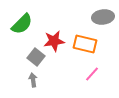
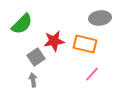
gray ellipse: moved 3 px left, 1 px down
gray square: rotated 18 degrees clockwise
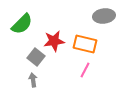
gray ellipse: moved 4 px right, 2 px up
gray square: rotated 18 degrees counterclockwise
pink line: moved 7 px left, 4 px up; rotated 14 degrees counterclockwise
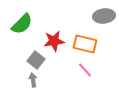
gray square: moved 3 px down
pink line: rotated 70 degrees counterclockwise
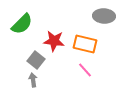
gray ellipse: rotated 10 degrees clockwise
red star: rotated 15 degrees clockwise
